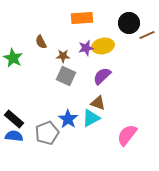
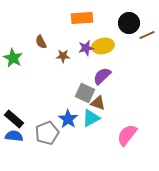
gray square: moved 19 px right, 17 px down
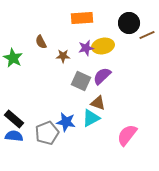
gray square: moved 4 px left, 12 px up
blue star: moved 2 px left, 3 px down; rotated 24 degrees counterclockwise
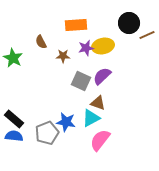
orange rectangle: moved 6 px left, 7 px down
pink semicircle: moved 27 px left, 5 px down
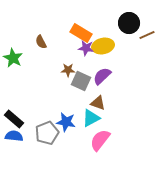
orange rectangle: moved 5 px right, 8 px down; rotated 35 degrees clockwise
purple star: rotated 21 degrees clockwise
brown star: moved 5 px right, 14 px down
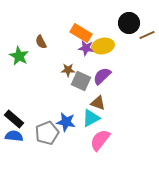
green star: moved 6 px right, 2 px up
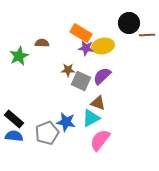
brown line: rotated 21 degrees clockwise
brown semicircle: moved 1 px right, 1 px down; rotated 120 degrees clockwise
green star: rotated 18 degrees clockwise
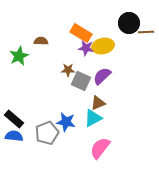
brown line: moved 1 px left, 3 px up
brown semicircle: moved 1 px left, 2 px up
brown triangle: rotated 42 degrees counterclockwise
cyan triangle: moved 2 px right
pink semicircle: moved 8 px down
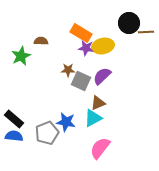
green star: moved 2 px right
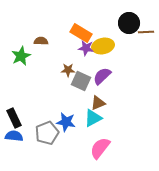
black rectangle: moved 1 px up; rotated 24 degrees clockwise
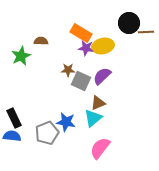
cyan triangle: rotated 12 degrees counterclockwise
blue semicircle: moved 2 px left
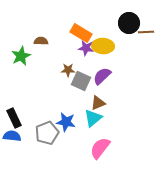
yellow ellipse: rotated 15 degrees clockwise
